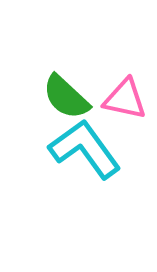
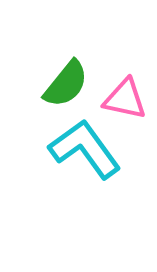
green semicircle: moved 13 px up; rotated 94 degrees counterclockwise
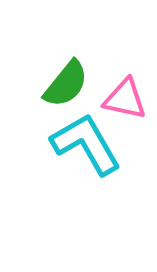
cyan L-shape: moved 1 px right, 5 px up; rotated 6 degrees clockwise
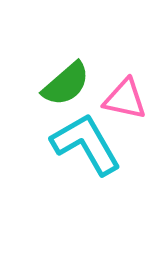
green semicircle: rotated 10 degrees clockwise
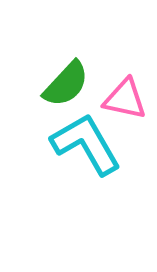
green semicircle: rotated 6 degrees counterclockwise
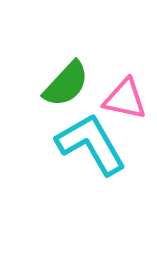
cyan L-shape: moved 5 px right
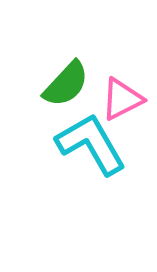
pink triangle: moved 3 px left; rotated 39 degrees counterclockwise
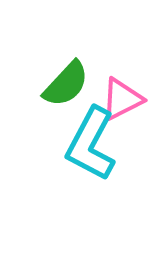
cyan L-shape: rotated 122 degrees counterclockwise
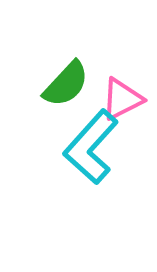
cyan L-shape: moved 3 px down; rotated 14 degrees clockwise
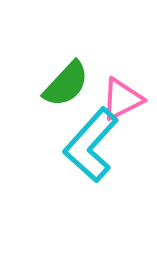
cyan L-shape: moved 2 px up
